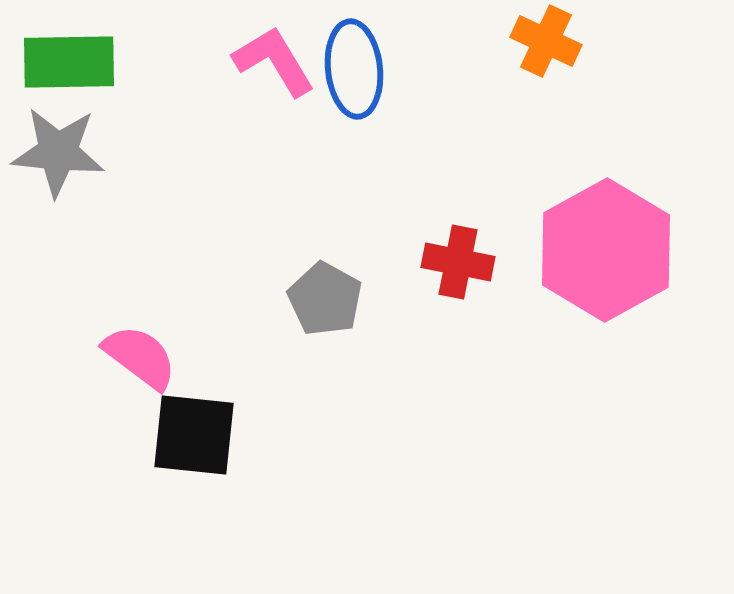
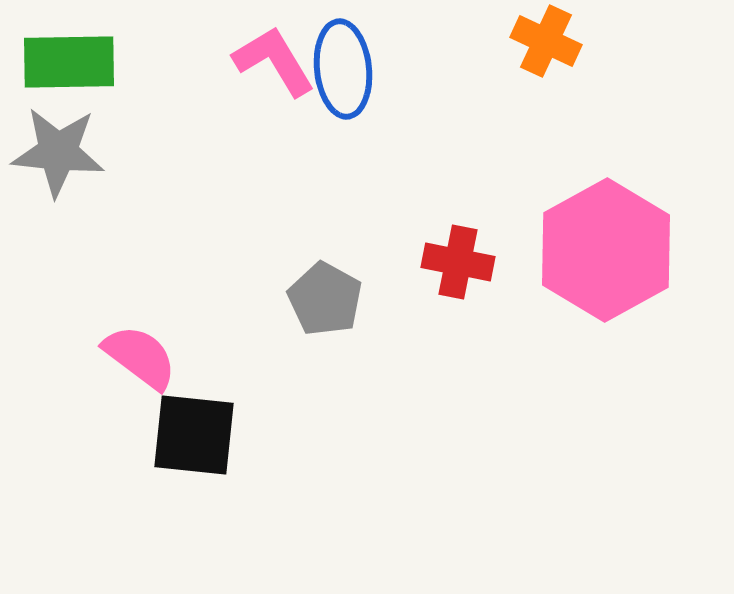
blue ellipse: moved 11 px left
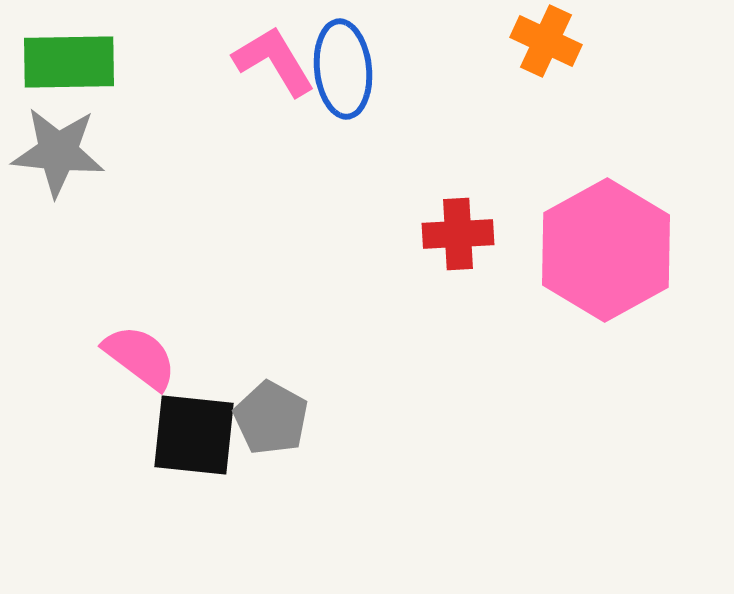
red cross: moved 28 px up; rotated 14 degrees counterclockwise
gray pentagon: moved 54 px left, 119 px down
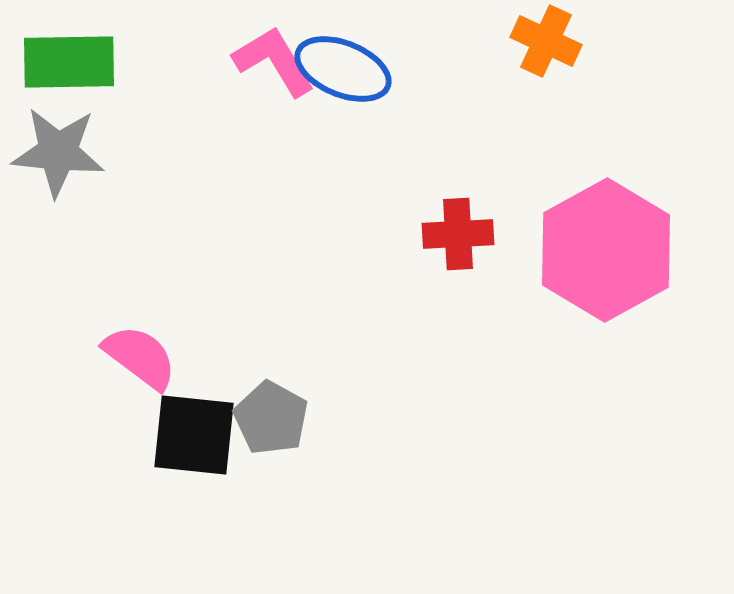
blue ellipse: rotated 62 degrees counterclockwise
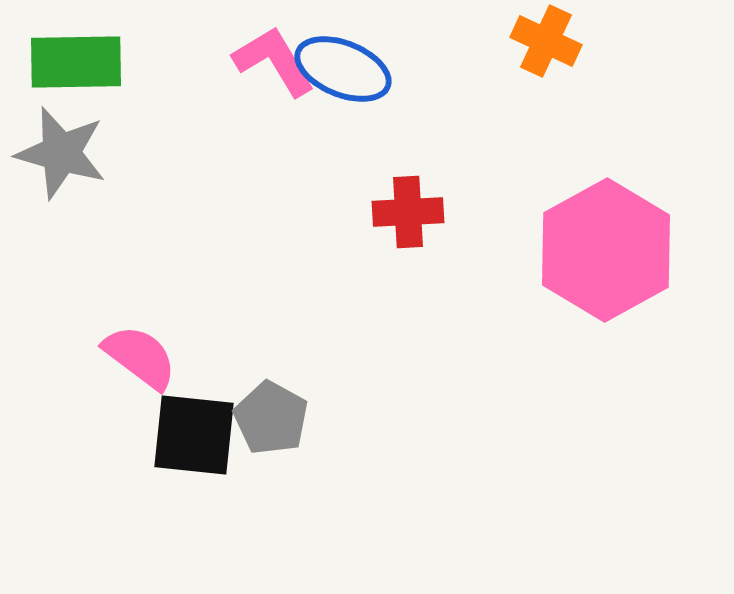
green rectangle: moved 7 px right
gray star: moved 3 px right, 1 px down; rotated 10 degrees clockwise
red cross: moved 50 px left, 22 px up
